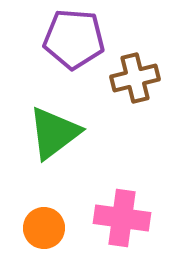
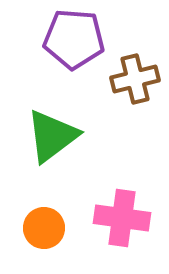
brown cross: moved 1 px down
green triangle: moved 2 px left, 3 px down
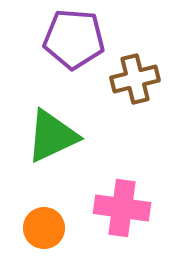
green triangle: rotated 12 degrees clockwise
pink cross: moved 10 px up
